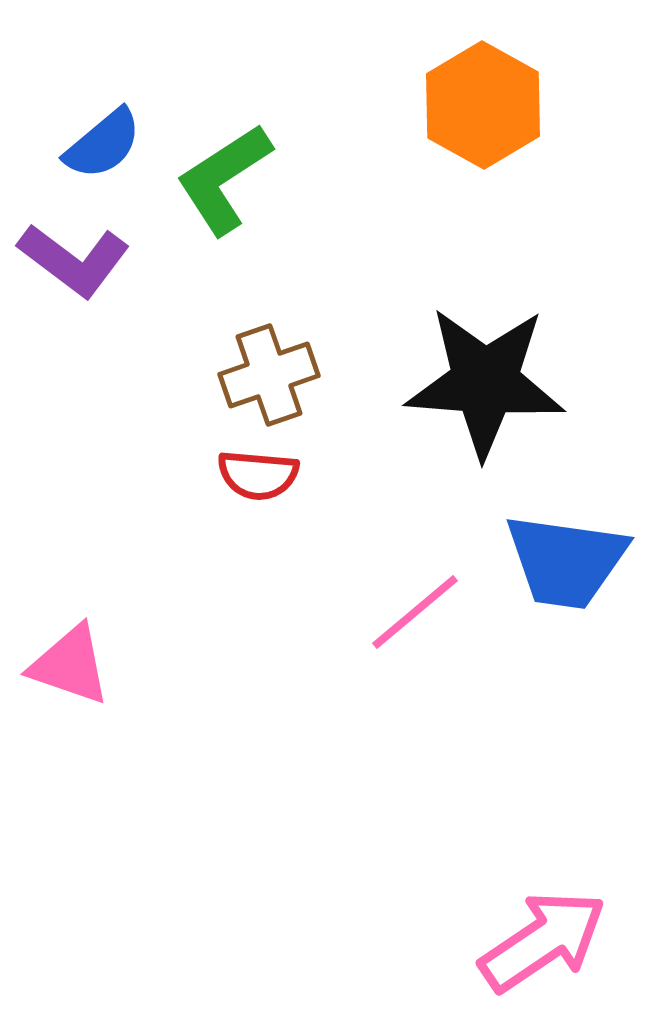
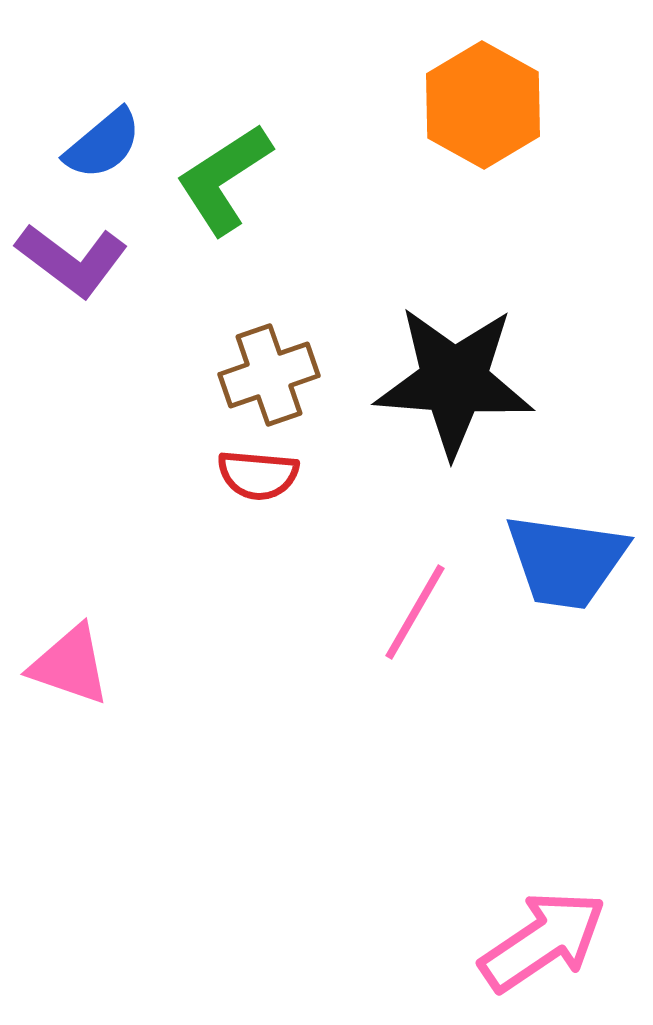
purple L-shape: moved 2 px left
black star: moved 31 px left, 1 px up
pink line: rotated 20 degrees counterclockwise
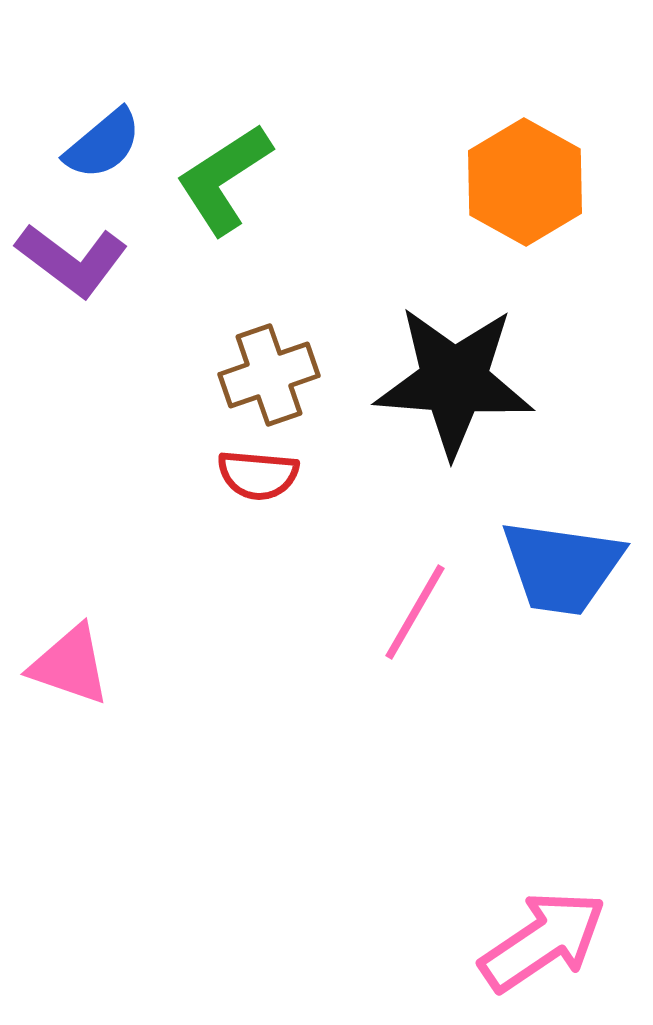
orange hexagon: moved 42 px right, 77 px down
blue trapezoid: moved 4 px left, 6 px down
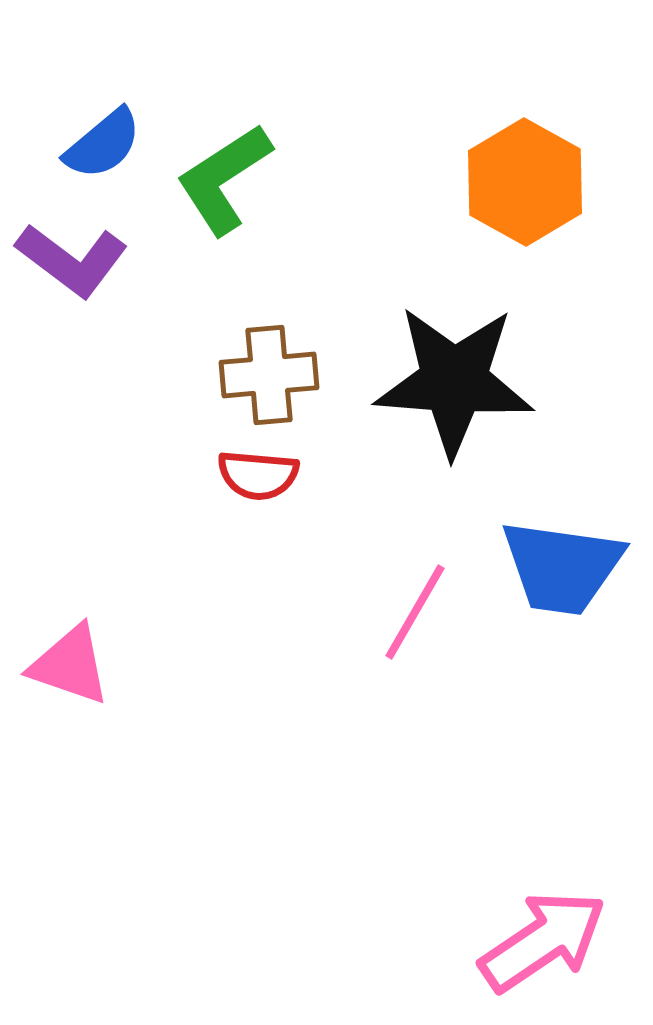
brown cross: rotated 14 degrees clockwise
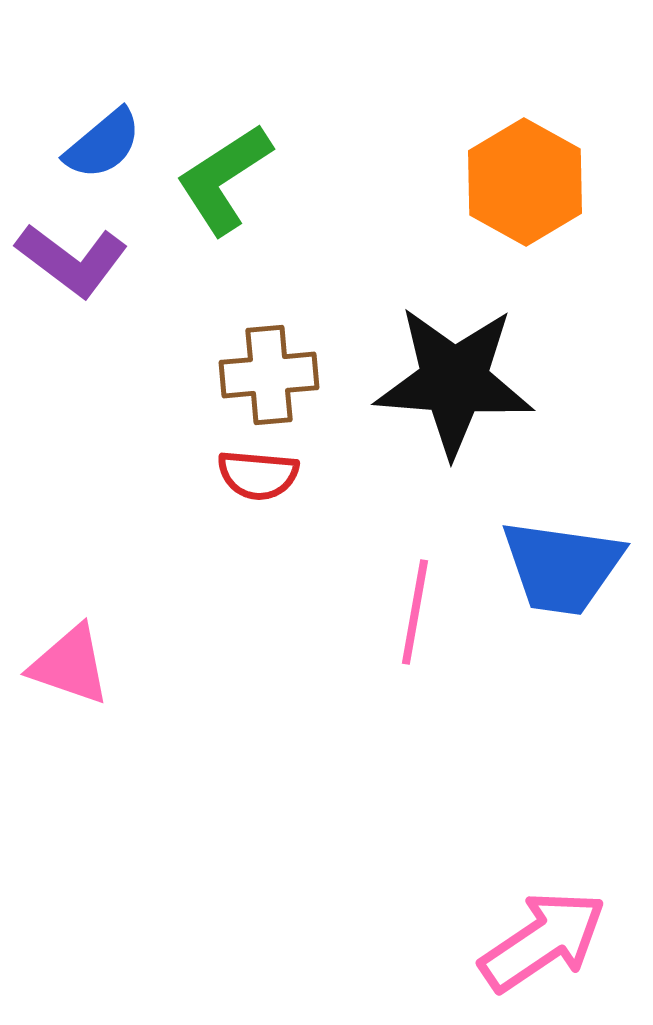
pink line: rotated 20 degrees counterclockwise
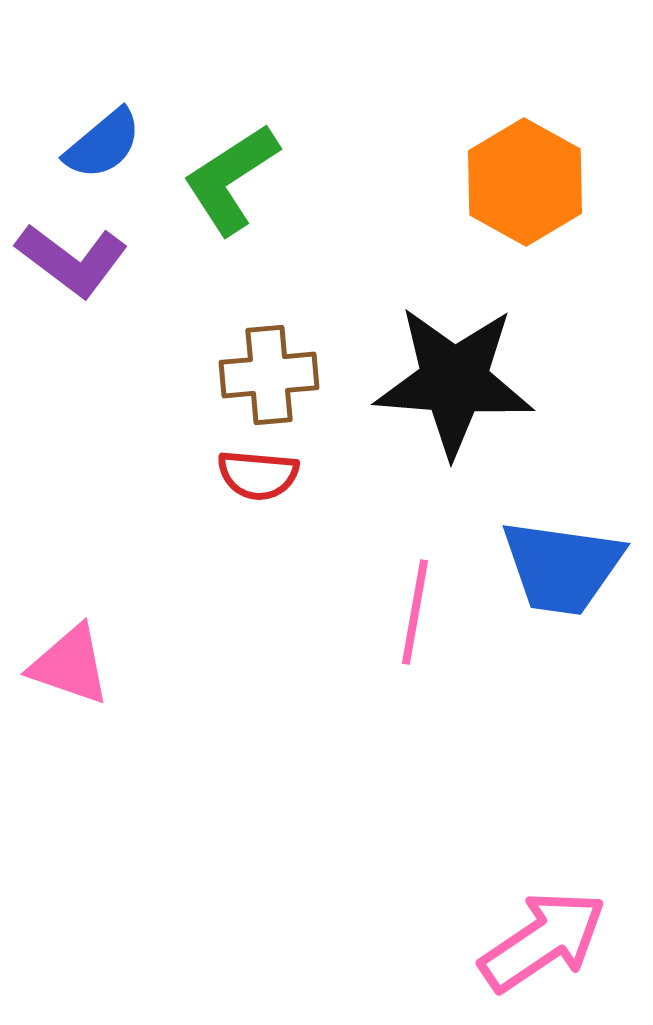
green L-shape: moved 7 px right
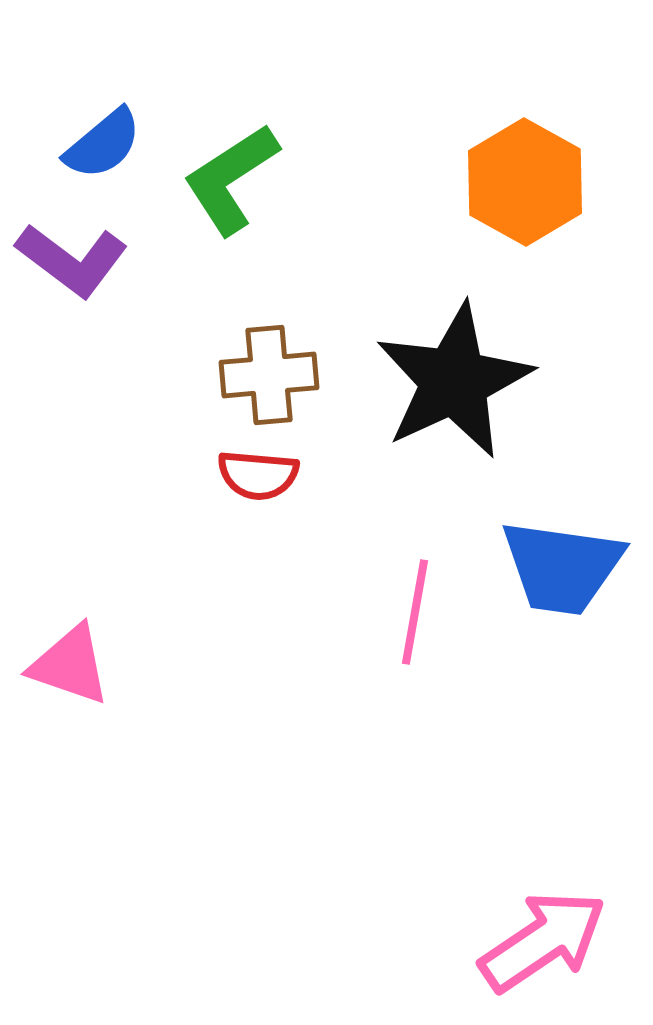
black star: rotated 29 degrees counterclockwise
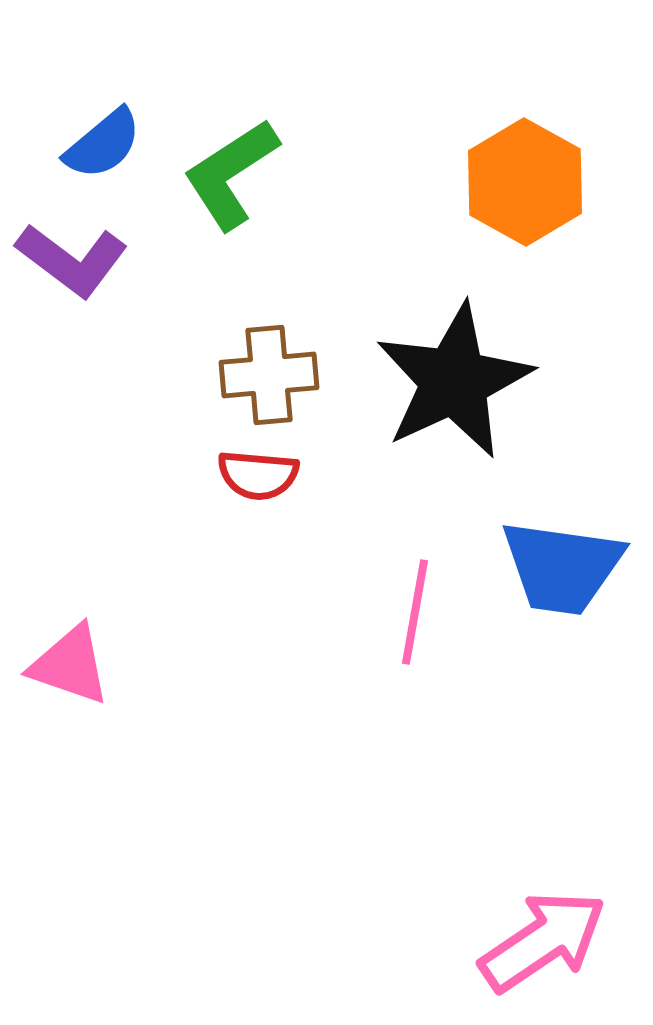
green L-shape: moved 5 px up
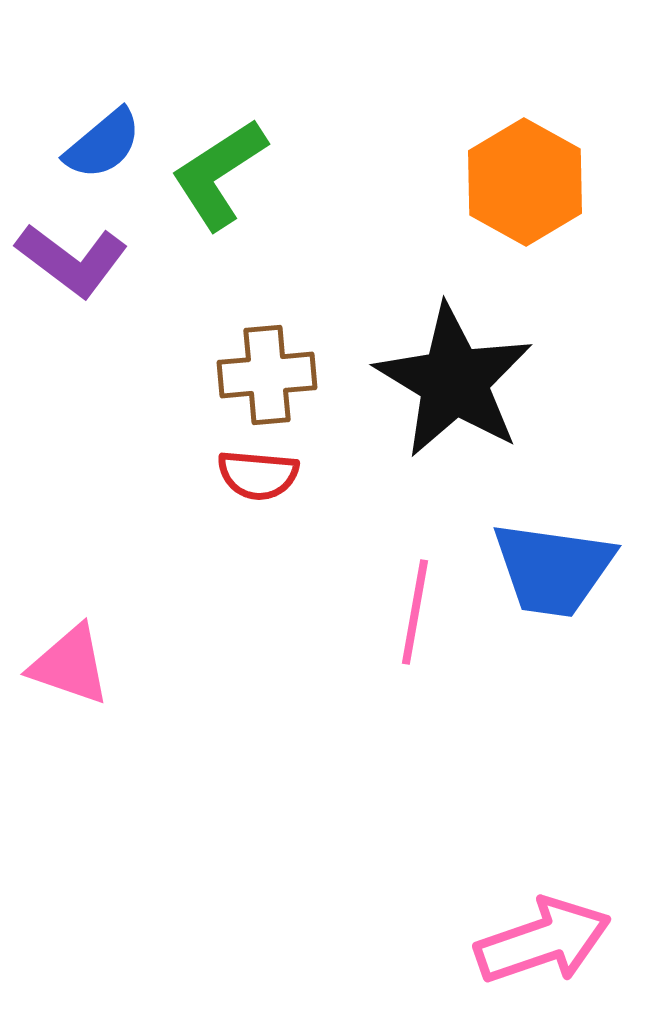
green L-shape: moved 12 px left
brown cross: moved 2 px left
black star: rotated 16 degrees counterclockwise
blue trapezoid: moved 9 px left, 2 px down
pink arrow: rotated 15 degrees clockwise
